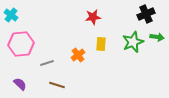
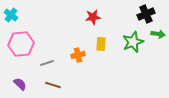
green arrow: moved 1 px right, 3 px up
orange cross: rotated 24 degrees clockwise
brown line: moved 4 px left
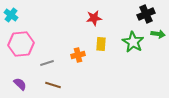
red star: moved 1 px right, 1 px down
green star: rotated 20 degrees counterclockwise
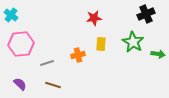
green arrow: moved 20 px down
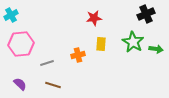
cyan cross: rotated 24 degrees clockwise
green arrow: moved 2 px left, 5 px up
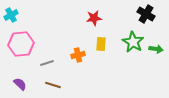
black cross: rotated 36 degrees counterclockwise
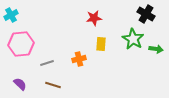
green star: moved 3 px up
orange cross: moved 1 px right, 4 px down
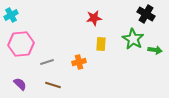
green arrow: moved 1 px left, 1 px down
orange cross: moved 3 px down
gray line: moved 1 px up
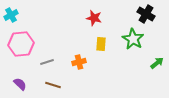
red star: rotated 21 degrees clockwise
green arrow: moved 2 px right, 13 px down; rotated 48 degrees counterclockwise
